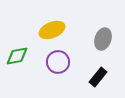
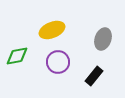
black rectangle: moved 4 px left, 1 px up
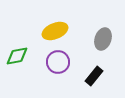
yellow ellipse: moved 3 px right, 1 px down
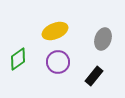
green diamond: moved 1 px right, 3 px down; rotated 25 degrees counterclockwise
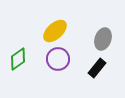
yellow ellipse: rotated 20 degrees counterclockwise
purple circle: moved 3 px up
black rectangle: moved 3 px right, 8 px up
